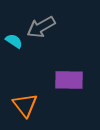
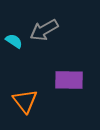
gray arrow: moved 3 px right, 3 px down
orange triangle: moved 4 px up
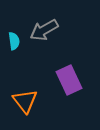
cyan semicircle: rotated 48 degrees clockwise
purple rectangle: rotated 64 degrees clockwise
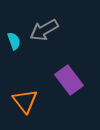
cyan semicircle: rotated 12 degrees counterclockwise
purple rectangle: rotated 12 degrees counterclockwise
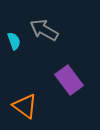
gray arrow: rotated 60 degrees clockwise
orange triangle: moved 5 px down; rotated 16 degrees counterclockwise
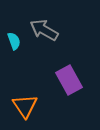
purple rectangle: rotated 8 degrees clockwise
orange triangle: rotated 20 degrees clockwise
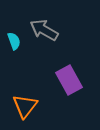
orange triangle: rotated 12 degrees clockwise
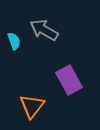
orange triangle: moved 7 px right
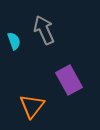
gray arrow: rotated 36 degrees clockwise
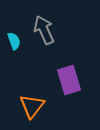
purple rectangle: rotated 12 degrees clockwise
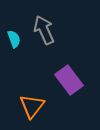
cyan semicircle: moved 2 px up
purple rectangle: rotated 20 degrees counterclockwise
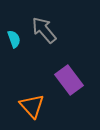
gray arrow: rotated 16 degrees counterclockwise
orange triangle: rotated 20 degrees counterclockwise
